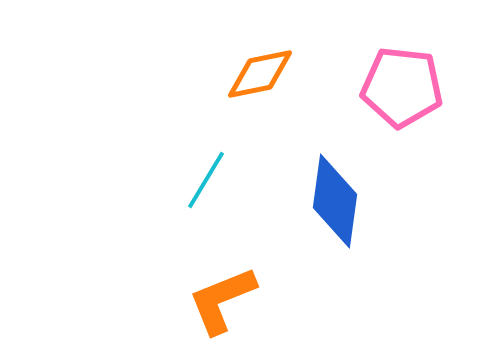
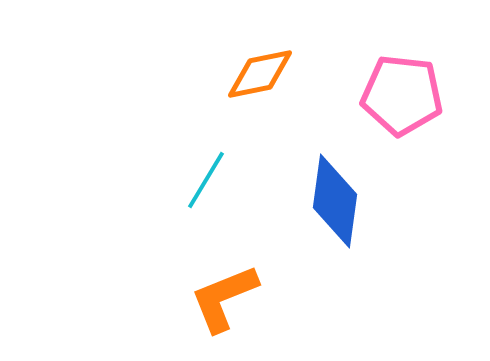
pink pentagon: moved 8 px down
orange L-shape: moved 2 px right, 2 px up
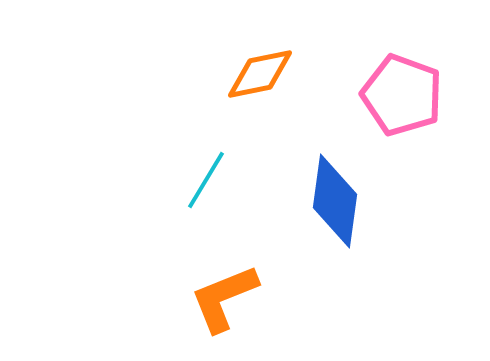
pink pentagon: rotated 14 degrees clockwise
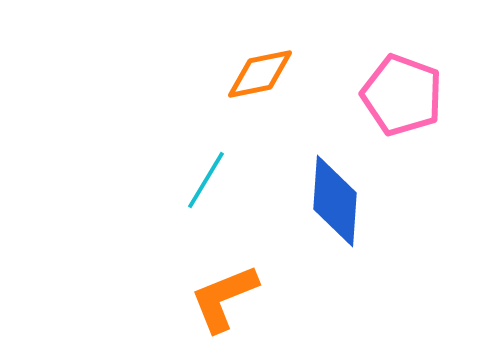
blue diamond: rotated 4 degrees counterclockwise
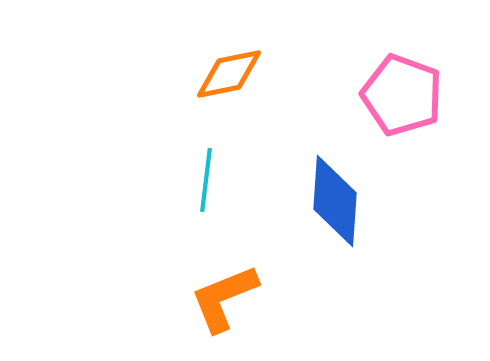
orange diamond: moved 31 px left
cyan line: rotated 24 degrees counterclockwise
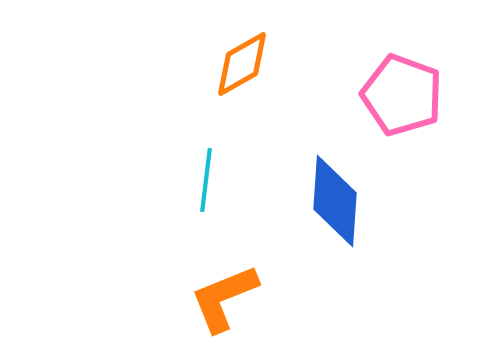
orange diamond: moved 13 px right, 10 px up; rotated 18 degrees counterclockwise
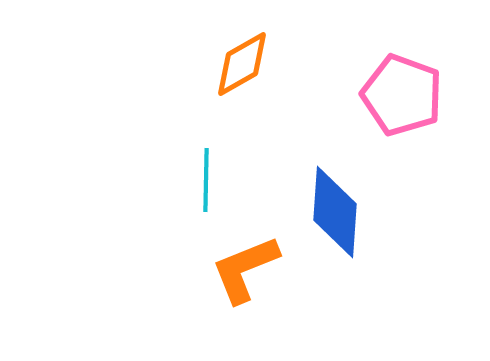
cyan line: rotated 6 degrees counterclockwise
blue diamond: moved 11 px down
orange L-shape: moved 21 px right, 29 px up
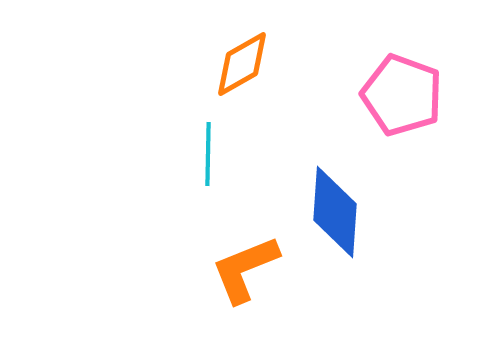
cyan line: moved 2 px right, 26 px up
